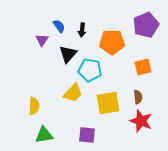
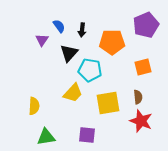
black triangle: moved 1 px right, 1 px up
green triangle: moved 2 px right, 2 px down
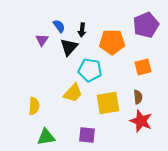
black triangle: moved 6 px up
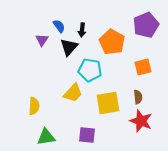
orange pentagon: rotated 30 degrees clockwise
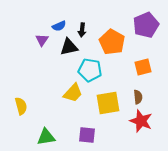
blue semicircle: rotated 104 degrees clockwise
black triangle: rotated 36 degrees clockwise
yellow semicircle: moved 13 px left; rotated 18 degrees counterclockwise
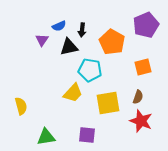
brown semicircle: rotated 24 degrees clockwise
